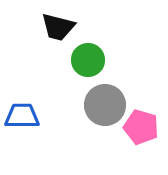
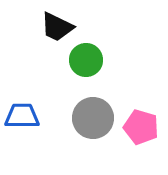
black trapezoid: moved 1 px left; rotated 12 degrees clockwise
green circle: moved 2 px left
gray circle: moved 12 px left, 13 px down
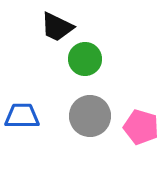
green circle: moved 1 px left, 1 px up
gray circle: moved 3 px left, 2 px up
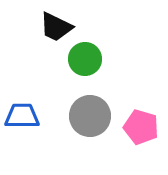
black trapezoid: moved 1 px left
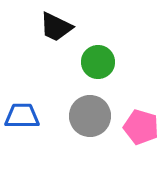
green circle: moved 13 px right, 3 px down
